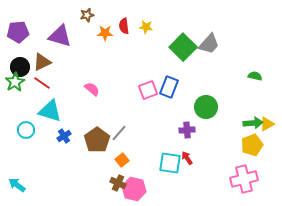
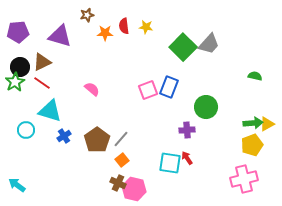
gray line: moved 2 px right, 6 px down
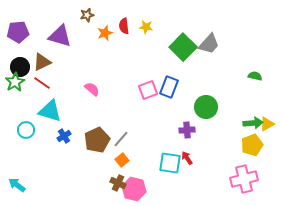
orange star: rotated 21 degrees counterclockwise
brown pentagon: rotated 10 degrees clockwise
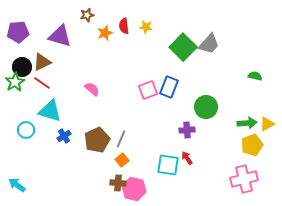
black circle: moved 2 px right
green arrow: moved 6 px left
gray line: rotated 18 degrees counterclockwise
cyan square: moved 2 px left, 2 px down
brown cross: rotated 21 degrees counterclockwise
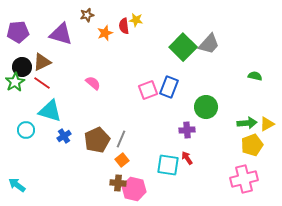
yellow star: moved 10 px left, 7 px up
purple triangle: moved 1 px right, 2 px up
pink semicircle: moved 1 px right, 6 px up
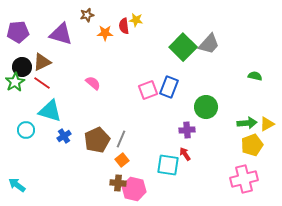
orange star: rotated 21 degrees clockwise
red arrow: moved 2 px left, 4 px up
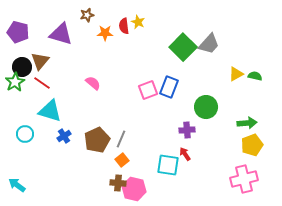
yellow star: moved 2 px right, 2 px down; rotated 16 degrees clockwise
purple pentagon: rotated 20 degrees clockwise
brown triangle: moved 2 px left, 1 px up; rotated 24 degrees counterclockwise
yellow triangle: moved 31 px left, 50 px up
cyan circle: moved 1 px left, 4 px down
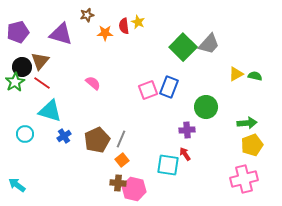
purple pentagon: rotated 30 degrees counterclockwise
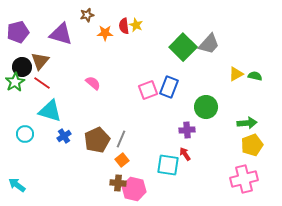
yellow star: moved 2 px left, 3 px down
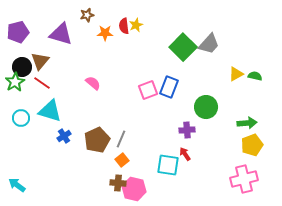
yellow star: rotated 24 degrees clockwise
cyan circle: moved 4 px left, 16 px up
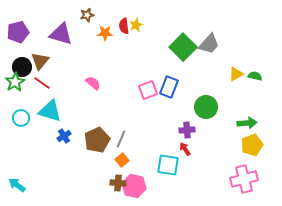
red arrow: moved 5 px up
pink hexagon: moved 3 px up
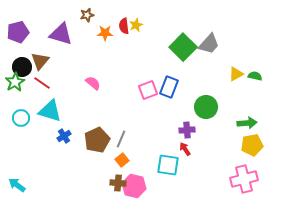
yellow pentagon: rotated 10 degrees clockwise
